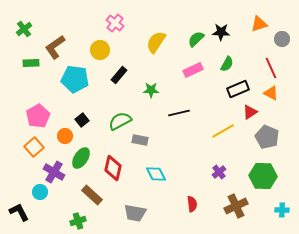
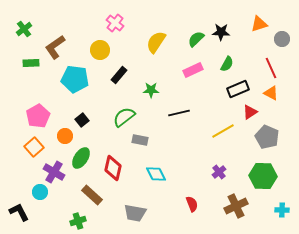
green semicircle at (120, 121): moved 4 px right, 4 px up; rotated 10 degrees counterclockwise
red semicircle at (192, 204): rotated 14 degrees counterclockwise
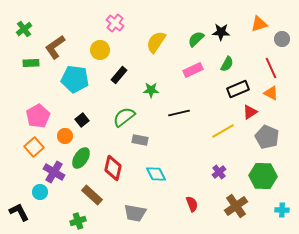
brown cross at (236, 206): rotated 10 degrees counterclockwise
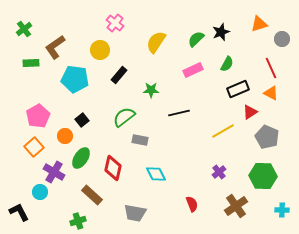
black star at (221, 32): rotated 24 degrees counterclockwise
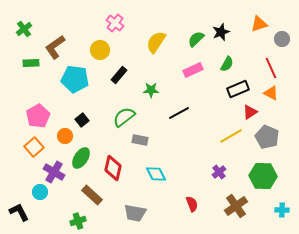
black line at (179, 113): rotated 15 degrees counterclockwise
yellow line at (223, 131): moved 8 px right, 5 px down
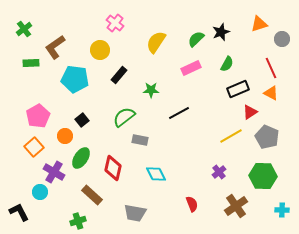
pink rectangle at (193, 70): moved 2 px left, 2 px up
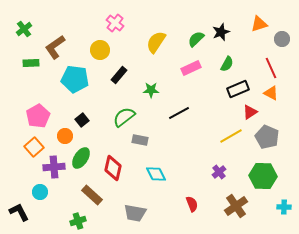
purple cross at (54, 172): moved 5 px up; rotated 35 degrees counterclockwise
cyan cross at (282, 210): moved 2 px right, 3 px up
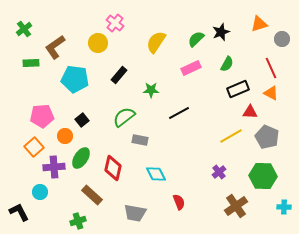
yellow circle at (100, 50): moved 2 px left, 7 px up
red triangle at (250, 112): rotated 35 degrees clockwise
pink pentagon at (38, 116): moved 4 px right; rotated 25 degrees clockwise
red semicircle at (192, 204): moved 13 px left, 2 px up
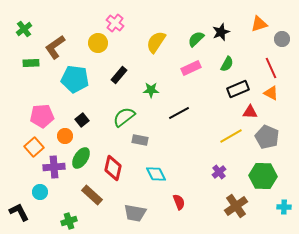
green cross at (78, 221): moved 9 px left
